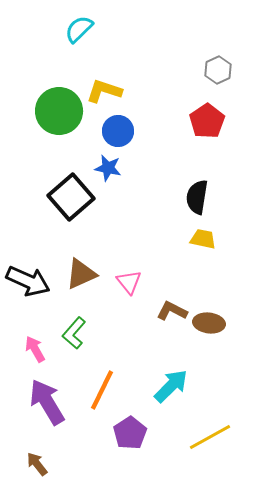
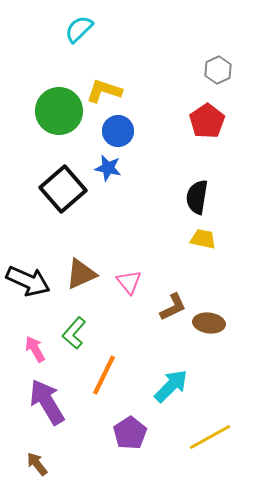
black square: moved 8 px left, 8 px up
brown L-shape: moved 1 px right, 4 px up; rotated 128 degrees clockwise
orange line: moved 2 px right, 15 px up
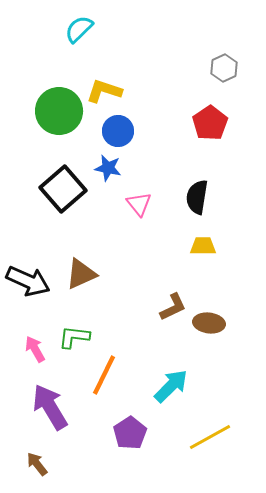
gray hexagon: moved 6 px right, 2 px up
red pentagon: moved 3 px right, 2 px down
yellow trapezoid: moved 7 px down; rotated 12 degrees counterclockwise
pink triangle: moved 10 px right, 78 px up
green L-shape: moved 4 px down; rotated 56 degrees clockwise
purple arrow: moved 3 px right, 5 px down
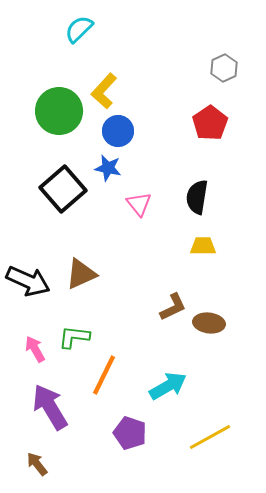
yellow L-shape: rotated 66 degrees counterclockwise
cyan arrow: moved 3 px left; rotated 15 degrees clockwise
purple pentagon: rotated 20 degrees counterclockwise
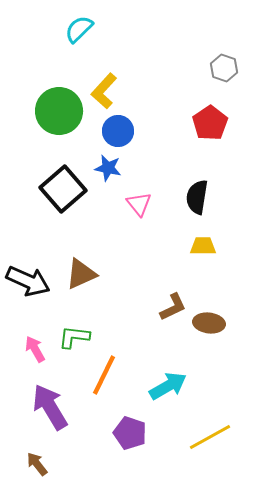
gray hexagon: rotated 16 degrees counterclockwise
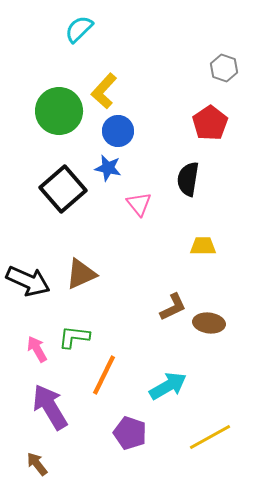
black semicircle: moved 9 px left, 18 px up
pink arrow: moved 2 px right
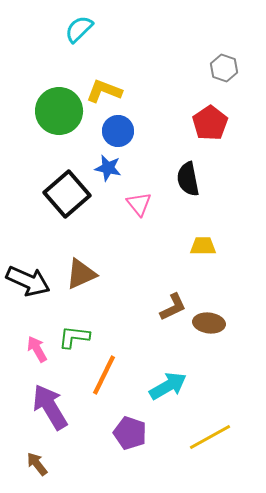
yellow L-shape: rotated 69 degrees clockwise
black semicircle: rotated 20 degrees counterclockwise
black square: moved 4 px right, 5 px down
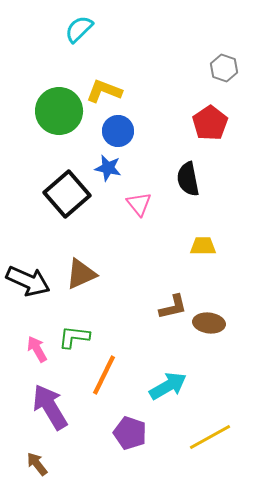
brown L-shape: rotated 12 degrees clockwise
